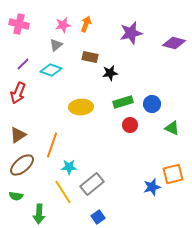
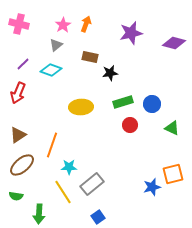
pink star: rotated 21 degrees counterclockwise
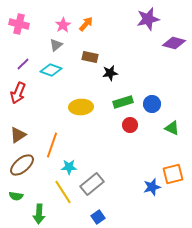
orange arrow: rotated 21 degrees clockwise
purple star: moved 17 px right, 14 px up
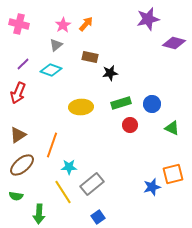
green rectangle: moved 2 px left, 1 px down
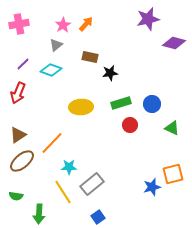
pink cross: rotated 24 degrees counterclockwise
orange line: moved 2 px up; rotated 25 degrees clockwise
brown ellipse: moved 4 px up
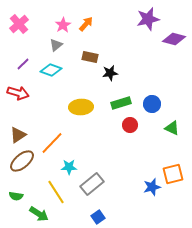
pink cross: rotated 30 degrees counterclockwise
purple diamond: moved 4 px up
red arrow: rotated 95 degrees counterclockwise
yellow line: moved 7 px left
green arrow: rotated 60 degrees counterclockwise
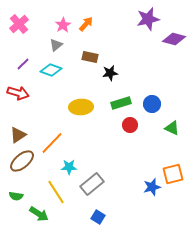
blue square: rotated 24 degrees counterclockwise
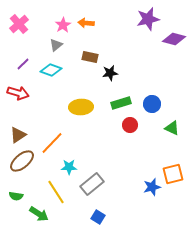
orange arrow: moved 1 px up; rotated 126 degrees counterclockwise
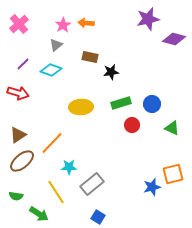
black star: moved 1 px right, 1 px up
red circle: moved 2 px right
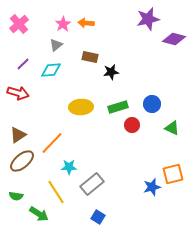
pink star: moved 1 px up
cyan diamond: rotated 25 degrees counterclockwise
green rectangle: moved 3 px left, 4 px down
